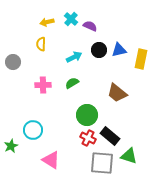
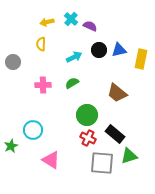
black rectangle: moved 5 px right, 2 px up
green triangle: rotated 36 degrees counterclockwise
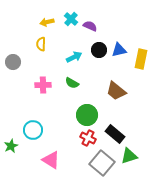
green semicircle: rotated 120 degrees counterclockwise
brown trapezoid: moved 1 px left, 2 px up
gray square: rotated 35 degrees clockwise
